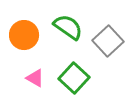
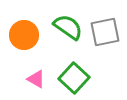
gray square: moved 3 px left, 9 px up; rotated 32 degrees clockwise
pink triangle: moved 1 px right, 1 px down
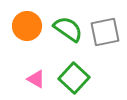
green semicircle: moved 2 px down
orange circle: moved 3 px right, 9 px up
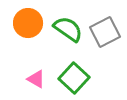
orange circle: moved 1 px right, 3 px up
gray square: rotated 16 degrees counterclockwise
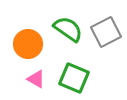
orange circle: moved 21 px down
gray square: moved 1 px right
green square: rotated 20 degrees counterclockwise
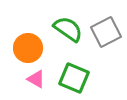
orange circle: moved 4 px down
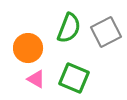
green semicircle: moved 1 px right, 1 px up; rotated 76 degrees clockwise
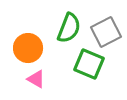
green square: moved 15 px right, 14 px up
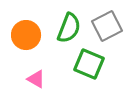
gray square: moved 1 px right, 6 px up
orange circle: moved 2 px left, 13 px up
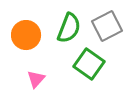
green square: rotated 12 degrees clockwise
pink triangle: rotated 42 degrees clockwise
